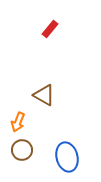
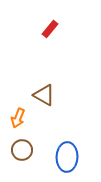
orange arrow: moved 4 px up
blue ellipse: rotated 16 degrees clockwise
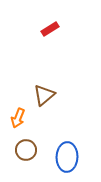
red rectangle: rotated 18 degrees clockwise
brown triangle: rotated 50 degrees clockwise
brown circle: moved 4 px right
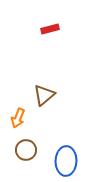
red rectangle: rotated 18 degrees clockwise
blue ellipse: moved 1 px left, 4 px down
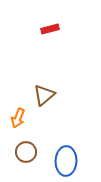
brown circle: moved 2 px down
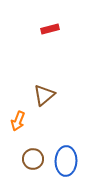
orange arrow: moved 3 px down
brown circle: moved 7 px right, 7 px down
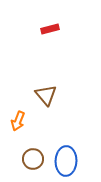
brown triangle: moved 2 px right; rotated 30 degrees counterclockwise
